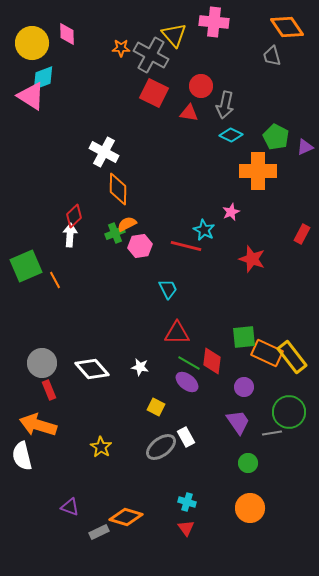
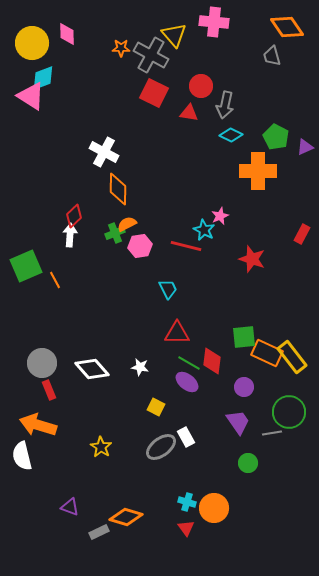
pink star at (231, 212): moved 11 px left, 4 px down
orange circle at (250, 508): moved 36 px left
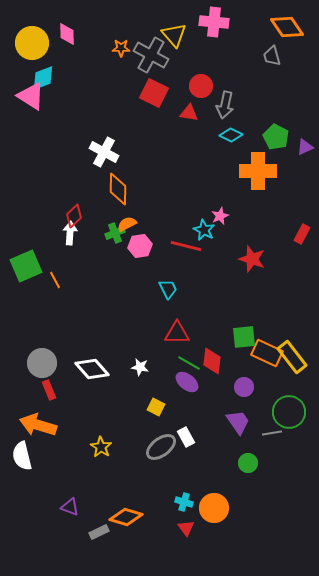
white arrow at (70, 235): moved 2 px up
cyan cross at (187, 502): moved 3 px left
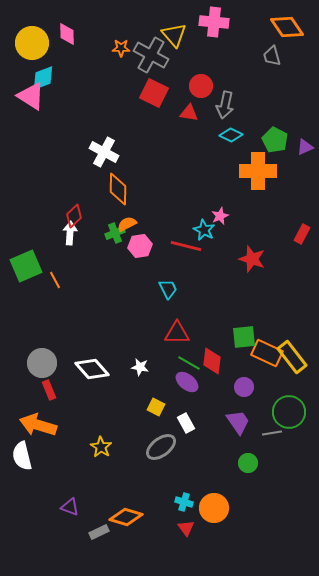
green pentagon at (276, 137): moved 1 px left, 3 px down
white rectangle at (186, 437): moved 14 px up
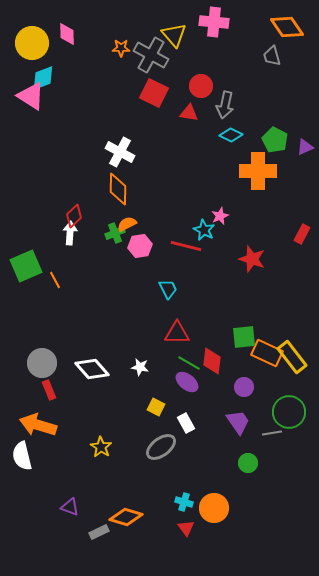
white cross at (104, 152): moved 16 px right
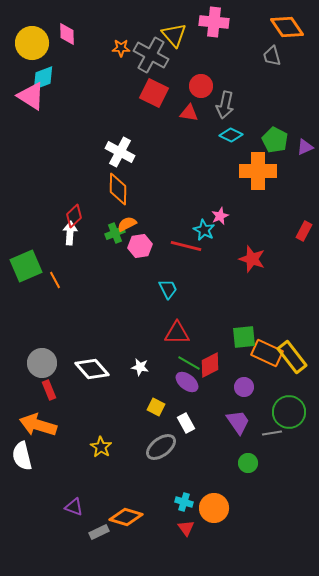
red rectangle at (302, 234): moved 2 px right, 3 px up
red diamond at (212, 361): moved 2 px left, 4 px down; rotated 56 degrees clockwise
purple triangle at (70, 507): moved 4 px right
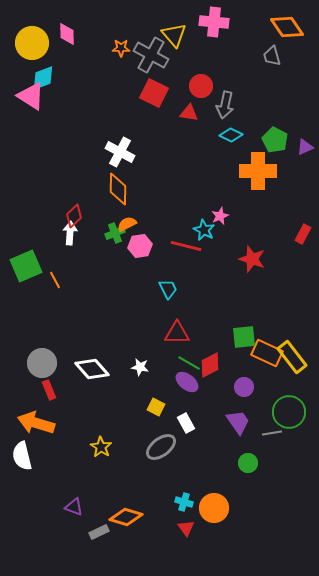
red rectangle at (304, 231): moved 1 px left, 3 px down
orange arrow at (38, 425): moved 2 px left, 2 px up
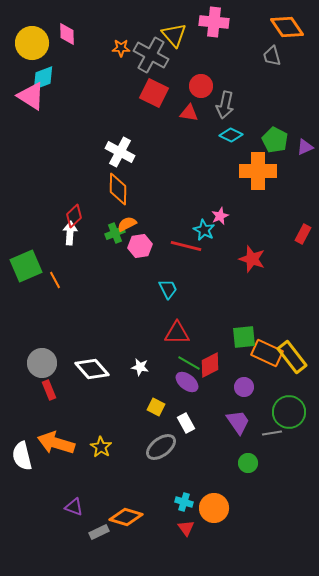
orange arrow at (36, 423): moved 20 px right, 20 px down
